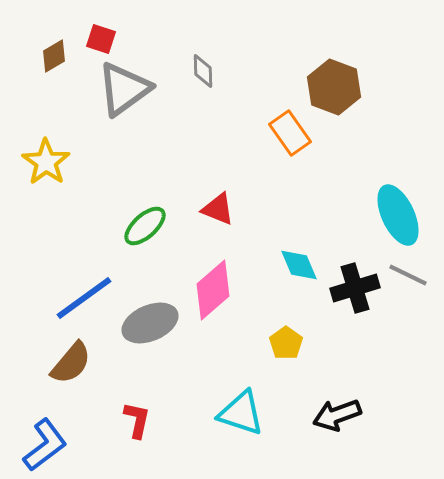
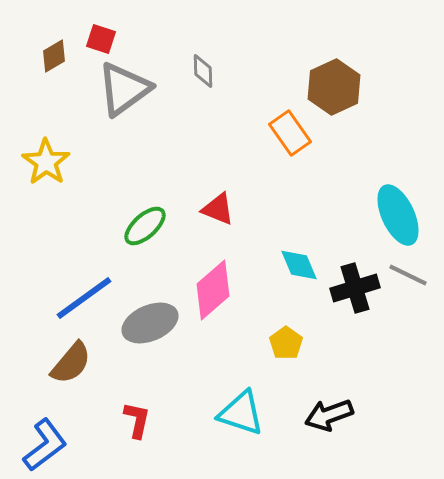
brown hexagon: rotated 14 degrees clockwise
black arrow: moved 8 px left
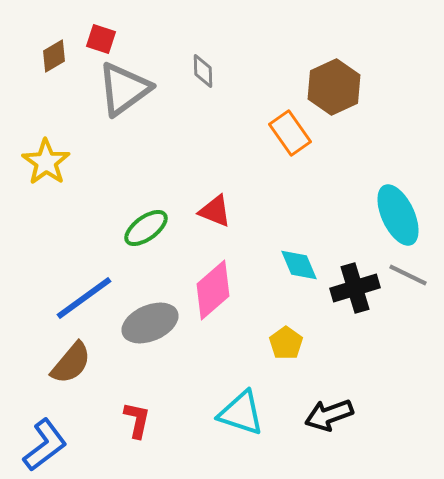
red triangle: moved 3 px left, 2 px down
green ellipse: moved 1 px right, 2 px down; rotated 6 degrees clockwise
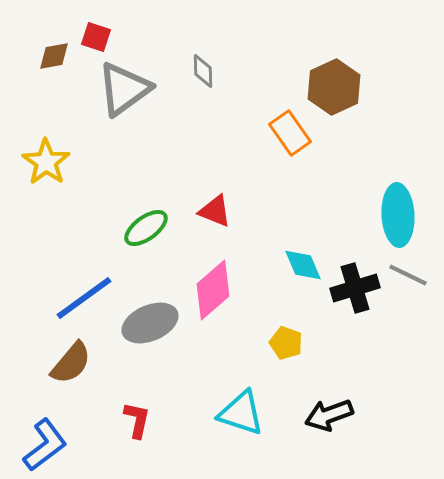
red square: moved 5 px left, 2 px up
brown diamond: rotated 20 degrees clockwise
cyan ellipse: rotated 22 degrees clockwise
cyan diamond: moved 4 px right
yellow pentagon: rotated 16 degrees counterclockwise
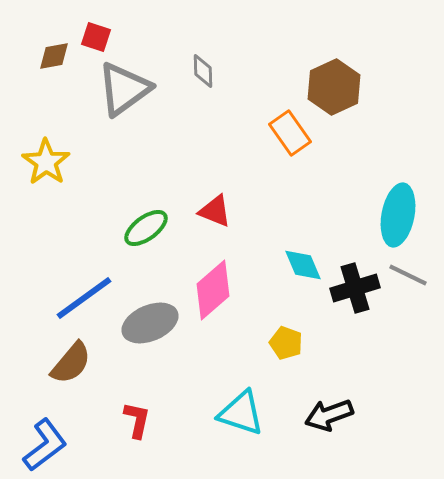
cyan ellipse: rotated 14 degrees clockwise
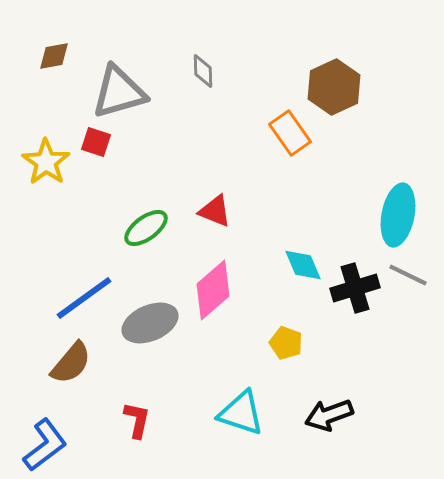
red square: moved 105 px down
gray triangle: moved 5 px left, 3 px down; rotated 20 degrees clockwise
